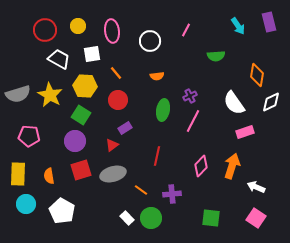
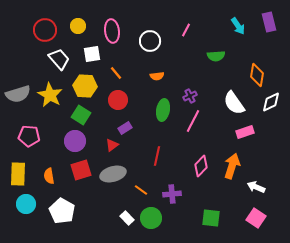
white trapezoid at (59, 59): rotated 20 degrees clockwise
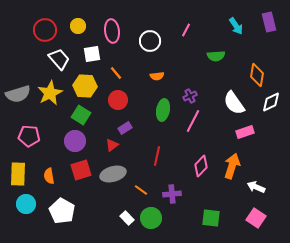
cyan arrow at (238, 26): moved 2 px left
yellow star at (50, 95): moved 2 px up; rotated 15 degrees clockwise
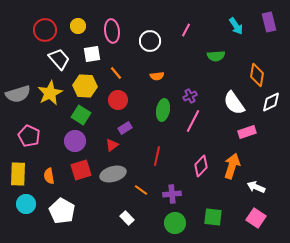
pink rectangle at (245, 132): moved 2 px right
pink pentagon at (29, 136): rotated 20 degrees clockwise
green circle at (151, 218): moved 24 px right, 5 px down
green square at (211, 218): moved 2 px right, 1 px up
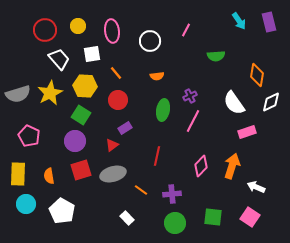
cyan arrow at (236, 26): moved 3 px right, 5 px up
pink square at (256, 218): moved 6 px left, 1 px up
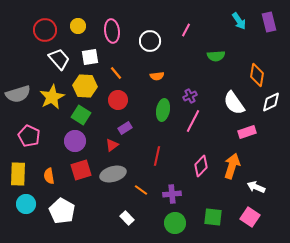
white square at (92, 54): moved 2 px left, 3 px down
yellow star at (50, 93): moved 2 px right, 4 px down
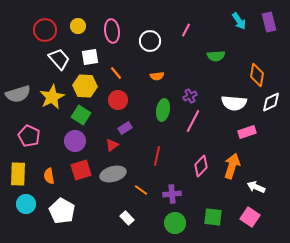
white semicircle at (234, 103): rotated 50 degrees counterclockwise
